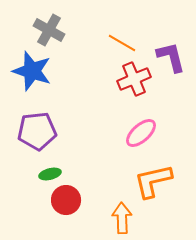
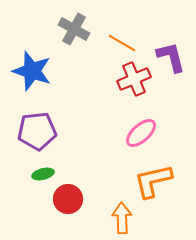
gray cross: moved 25 px right, 1 px up
green ellipse: moved 7 px left
red circle: moved 2 px right, 1 px up
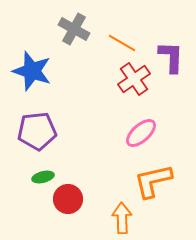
purple L-shape: rotated 16 degrees clockwise
red cross: rotated 12 degrees counterclockwise
green ellipse: moved 3 px down
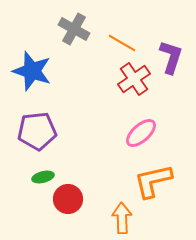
purple L-shape: rotated 16 degrees clockwise
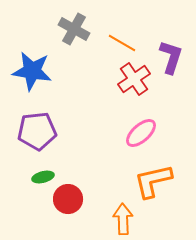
blue star: rotated 9 degrees counterclockwise
orange arrow: moved 1 px right, 1 px down
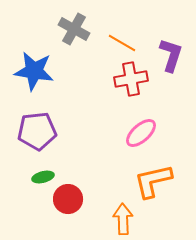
purple L-shape: moved 2 px up
blue star: moved 2 px right
red cross: moved 3 px left; rotated 24 degrees clockwise
